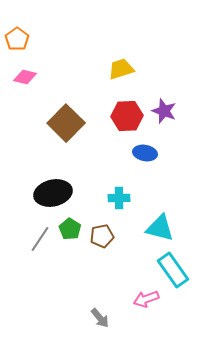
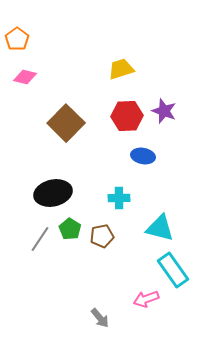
blue ellipse: moved 2 px left, 3 px down
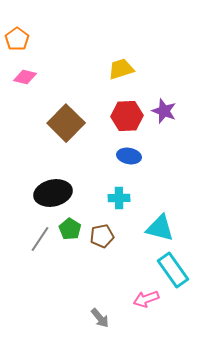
blue ellipse: moved 14 px left
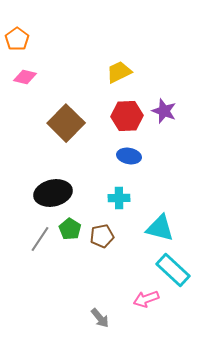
yellow trapezoid: moved 2 px left, 3 px down; rotated 8 degrees counterclockwise
cyan rectangle: rotated 12 degrees counterclockwise
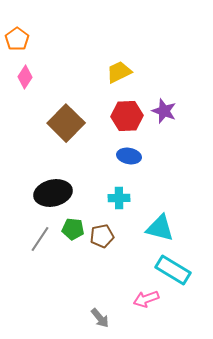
pink diamond: rotated 70 degrees counterclockwise
green pentagon: moved 3 px right; rotated 25 degrees counterclockwise
cyan rectangle: rotated 12 degrees counterclockwise
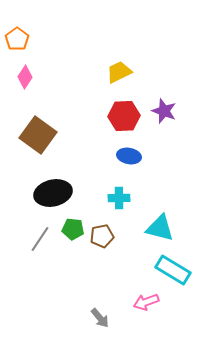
red hexagon: moved 3 px left
brown square: moved 28 px left, 12 px down; rotated 9 degrees counterclockwise
pink arrow: moved 3 px down
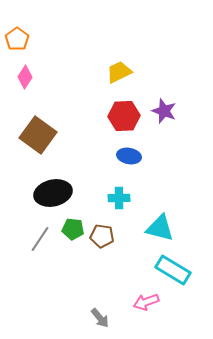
brown pentagon: rotated 20 degrees clockwise
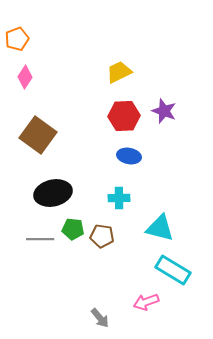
orange pentagon: rotated 15 degrees clockwise
gray line: rotated 56 degrees clockwise
